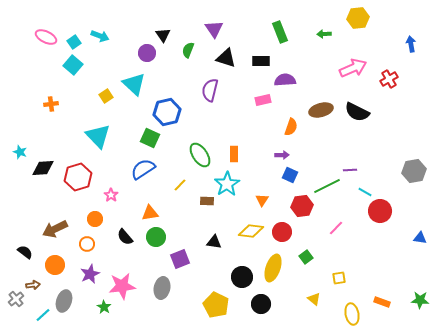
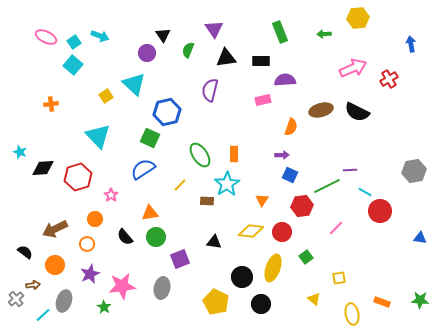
black triangle at (226, 58): rotated 25 degrees counterclockwise
yellow pentagon at (216, 305): moved 3 px up
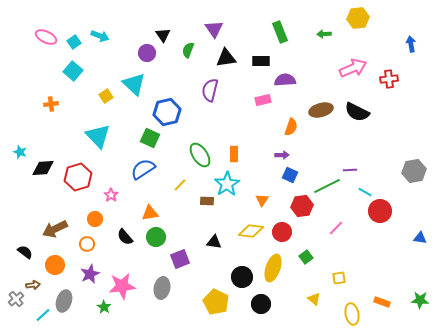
cyan square at (73, 65): moved 6 px down
red cross at (389, 79): rotated 24 degrees clockwise
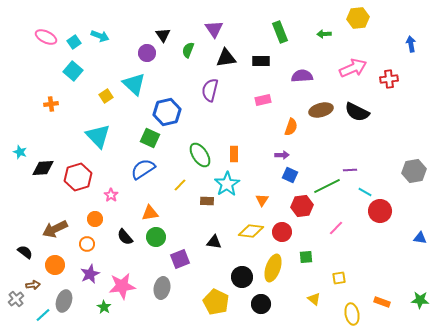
purple semicircle at (285, 80): moved 17 px right, 4 px up
green square at (306, 257): rotated 32 degrees clockwise
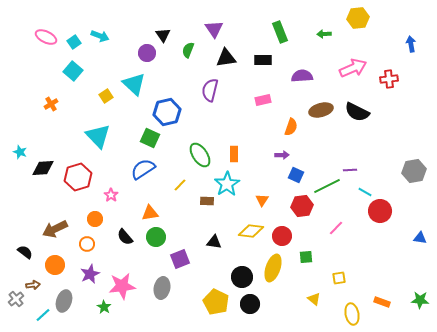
black rectangle at (261, 61): moved 2 px right, 1 px up
orange cross at (51, 104): rotated 24 degrees counterclockwise
blue square at (290, 175): moved 6 px right
red circle at (282, 232): moved 4 px down
black circle at (261, 304): moved 11 px left
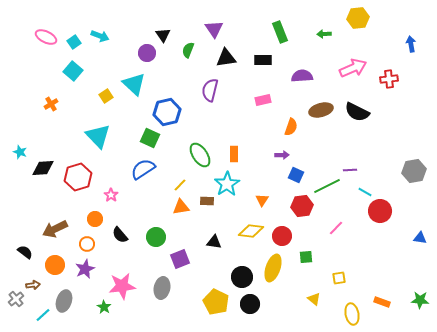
orange triangle at (150, 213): moved 31 px right, 6 px up
black semicircle at (125, 237): moved 5 px left, 2 px up
purple star at (90, 274): moved 5 px left, 5 px up
